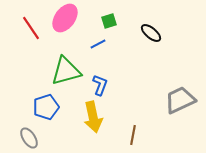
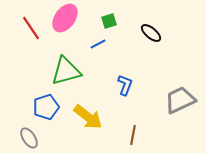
blue L-shape: moved 25 px right
yellow arrow: moved 5 px left; rotated 40 degrees counterclockwise
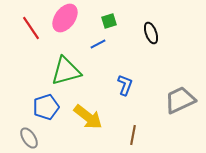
black ellipse: rotated 30 degrees clockwise
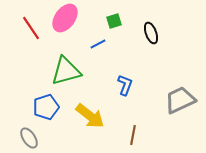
green square: moved 5 px right
yellow arrow: moved 2 px right, 1 px up
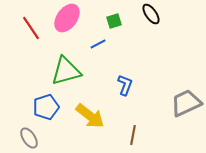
pink ellipse: moved 2 px right
black ellipse: moved 19 px up; rotated 15 degrees counterclockwise
gray trapezoid: moved 6 px right, 3 px down
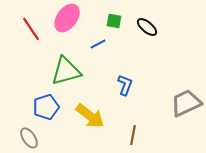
black ellipse: moved 4 px left, 13 px down; rotated 15 degrees counterclockwise
green square: rotated 28 degrees clockwise
red line: moved 1 px down
